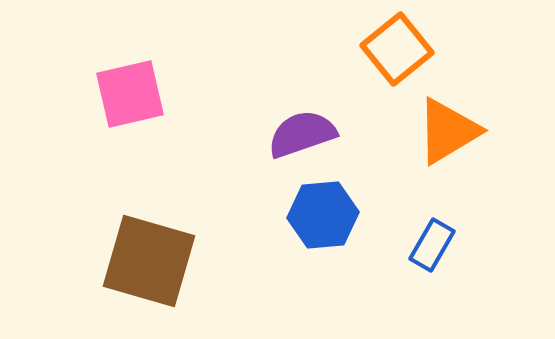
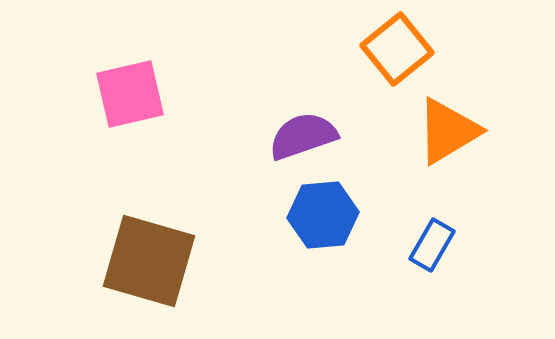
purple semicircle: moved 1 px right, 2 px down
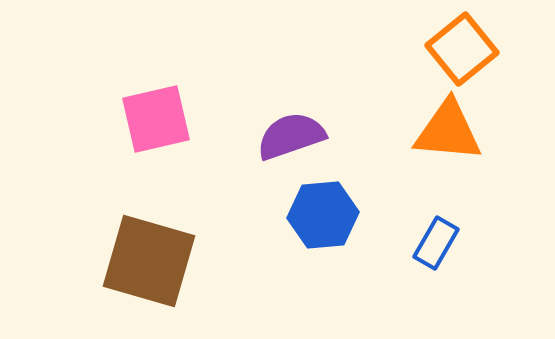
orange square: moved 65 px right
pink square: moved 26 px right, 25 px down
orange triangle: rotated 36 degrees clockwise
purple semicircle: moved 12 px left
blue rectangle: moved 4 px right, 2 px up
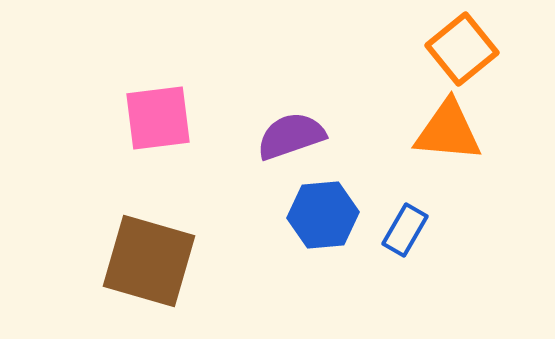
pink square: moved 2 px right, 1 px up; rotated 6 degrees clockwise
blue rectangle: moved 31 px left, 13 px up
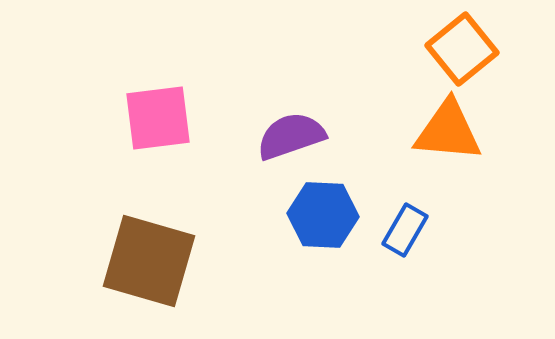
blue hexagon: rotated 8 degrees clockwise
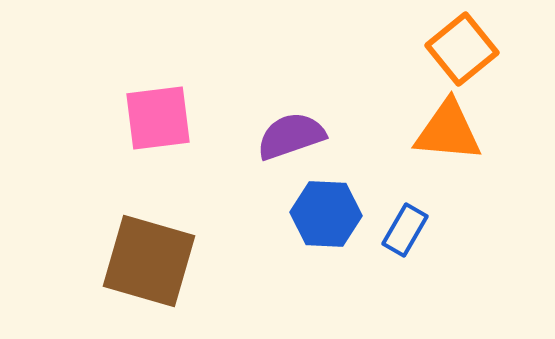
blue hexagon: moved 3 px right, 1 px up
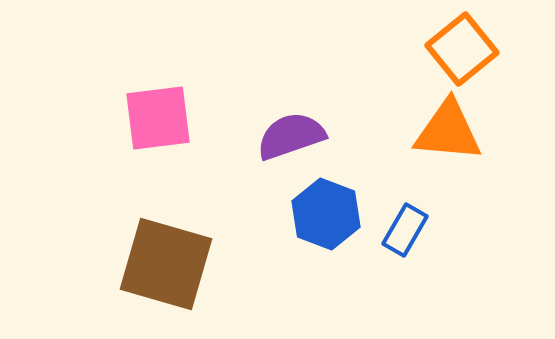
blue hexagon: rotated 18 degrees clockwise
brown square: moved 17 px right, 3 px down
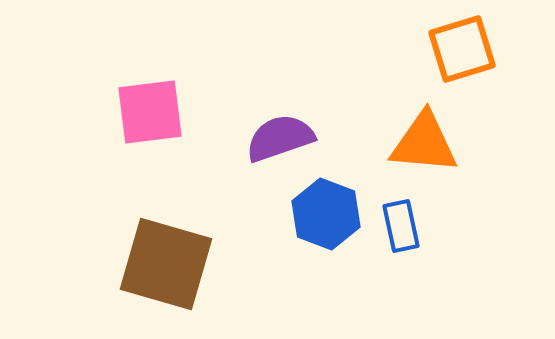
orange square: rotated 22 degrees clockwise
pink square: moved 8 px left, 6 px up
orange triangle: moved 24 px left, 12 px down
purple semicircle: moved 11 px left, 2 px down
blue rectangle: moved 4 px left, 4 px up; rotated 42 degrees counterclockwise
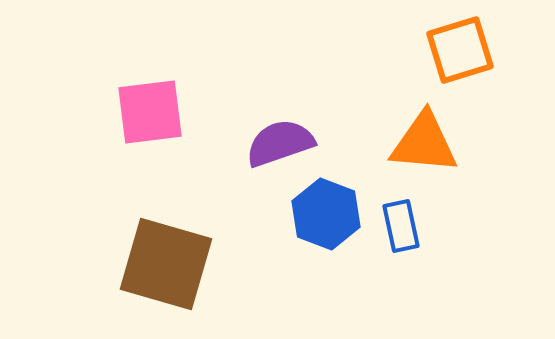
orange square: moved 2 px left, 1 px down
purple semicircle: moved 5 px down
